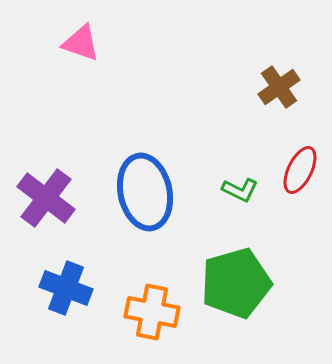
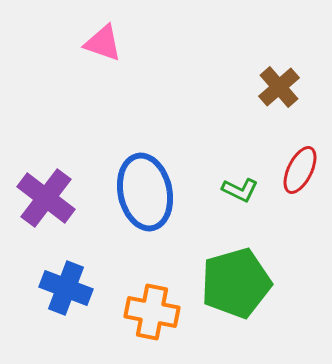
pink triangle: moved 22 px right
brown cross: rotated 6 degrees counterclockwise
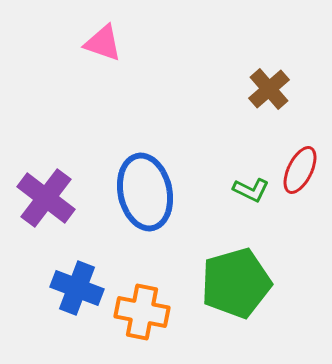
brown cross: moved 10 px left, 2 px down
green L-shape: moved 11 px right
blue cross: moved 11 px right
orange cross: moved 10 px left
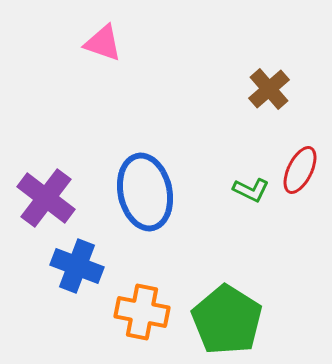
green pentagon: moved 9 px left, 37 px down; rotated 24 degrees counterclockwise
blue cross: moved 22 px up
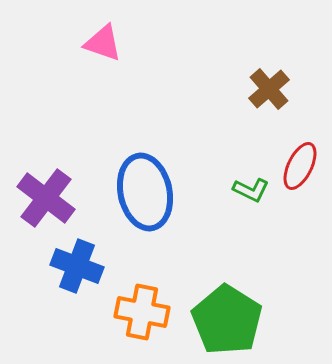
red ellipse: moved 4 px up
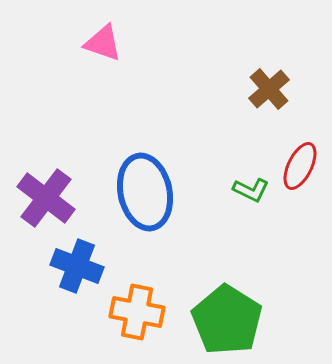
orange cross: moved 5 px left
